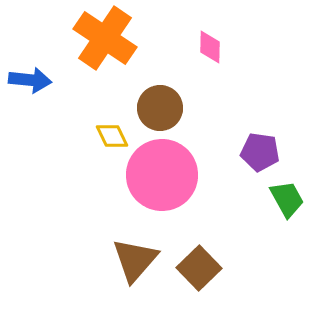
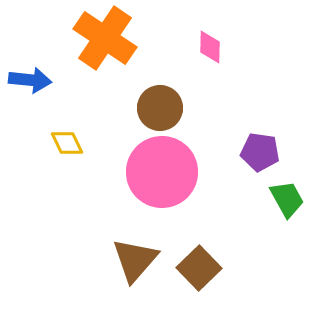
yellow diamond: moved 45 px left, 7 px down
pink circle: moved 3 px up
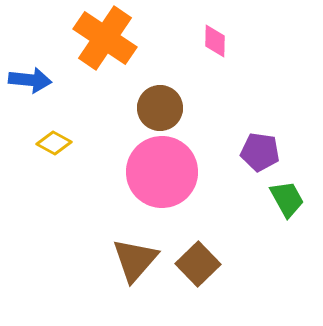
pink diamond: moved 5 px right, 6 px up
yellow diamond: moved 13 px left; rotated 36 degrees counterclockwise
brown square: moved 1 px left, 4 px up
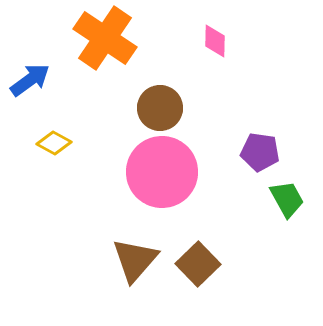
blue arrow: rotated 42 degrees counterclockwise
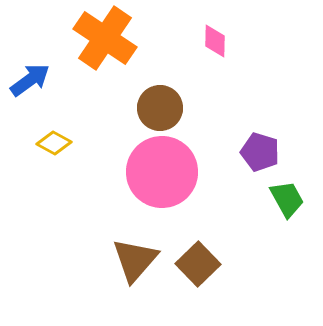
purple pentagon: rotated 9 degrees clockwise
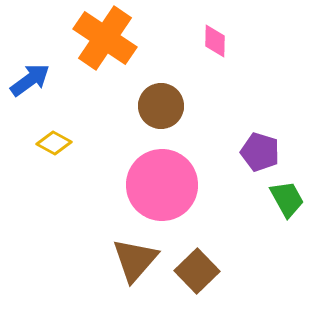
brown circle: moved 1 px right, 2 px up
pink circle: moved 13 px down
brown square: moved 1 px left, 7 px down
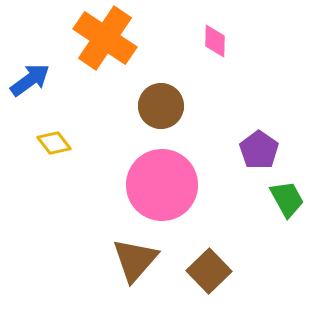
yellow diamond: rotated 24 degrees clockwise
purple pentagon: moved 1 px left, 2 px up; rotated 18 degrees clockwise
brown square: moved 12 px right
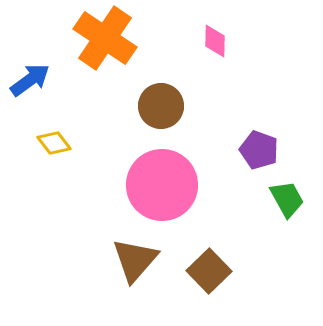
purple pentagon: rotated 15 degrees counterclockwise
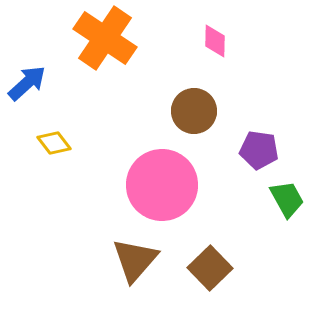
blue arrow: moved 3 px left, 3 px down; rotated 6 degrees counterclockwise
brown circle: moved 33 px right, 5 px down
purple pentagon: rotated 12 degrees counterclockwise
brown square: moved 1 px right, 3 px up
